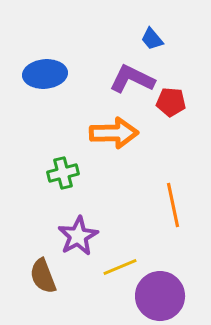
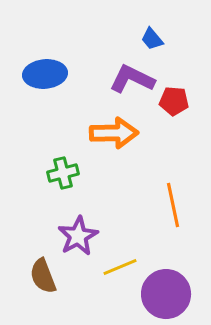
red pentagon: moved 3 px right, 1 px up
purple circle: moved 6 px right, 2 px up
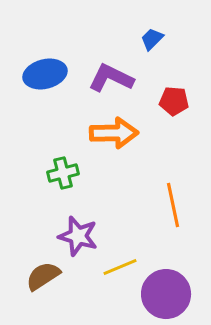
blue trapezoid: rotated 85 degrees clockwise
blue ellipse: rotated 9 degrees counterclockwise
purple L-shape: moved 21 px left, 1 px up
purple star: rotated 27 degrees counterclockwise
brown semicircle: rotated 78 degrees clockwise
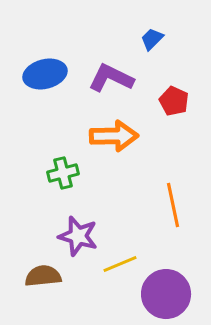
red pentagon: rotated 20 degrees clockwise
orange arrow: moved 3 px down
yellow line: moved 3 px up
brown semicircle: rotated 27 degrees clockwise
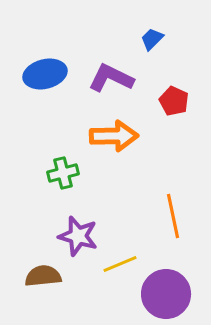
orange line: moved 11 px down
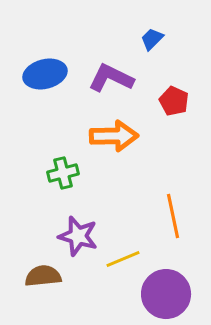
yellow line: moved 3 px right, 5 px up
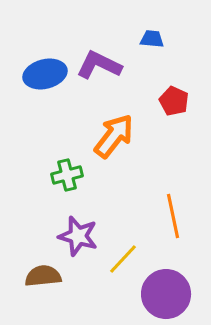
blue trapezoid: rotated 50 degrees clockwise
purple L-shape: moved 12 px left, 13 px up
orange arrow: rotated 51 degrees counterclockwise
green cross: moved 4 px right, 2 px down
yellow line: rotated 24 degrees counterclockwise
